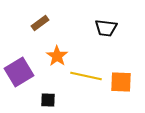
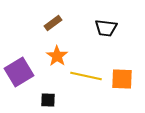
brown rectangle: moved 13 px right
orange square: moved 1 px right, 3 px up
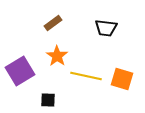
purple square: moved 1 px right, 1 px up
orange square: rotated 15 degrees clockwise
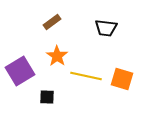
brown rectangle: moved 1 px left, 1 px up
black square: moved 1 px left, 3 px up
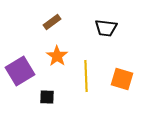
yellow line: rotated 76 degrees clockwise
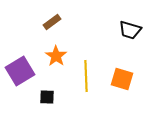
black trapezoid: moved 24 px right, 2 px down; rotated 10 degrees clockwise
orange star: moved 1 px left
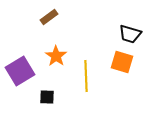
brown rectangle: moved 3 px left, 5 px up
black trapezoid: moved 4 px down
orange square: moved 17 px up
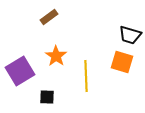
black trapezoid: moved 1 px down
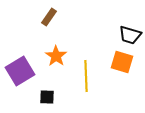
brown rectangle: rotated 18 degrees counterclockwise
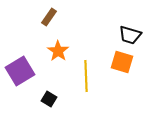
orange star: moved 2 px right, 5 px up
black square: moved 2 px right, 2 px down; rotated 28 degrees clockwise
